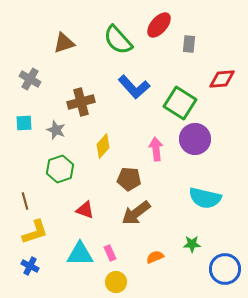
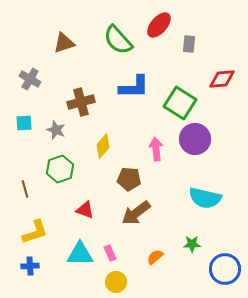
blue L-shape: rotated 48 degrees counterclockwise
brown line: moved 12 px up
orange semicircle: rotated 18 degrees counterclockwise
blue cross: rotated 30 degrees counterclockwise
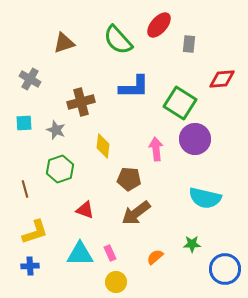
yellow diamond: rotated 35 degrees counterclockwise
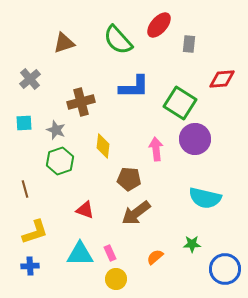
gray cross: rotated 20 degrees clockwise
green hexagon: moved 8 px up
yellow circle: moved 3 px up
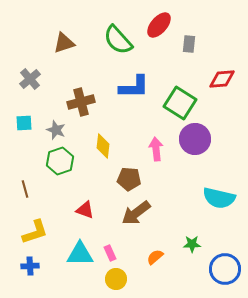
cyan semicircle: moved 14 px right
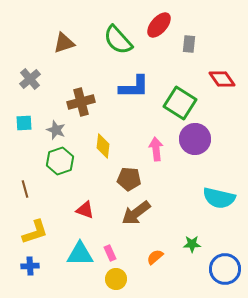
red diamond: rotated 60 degrees clockwise
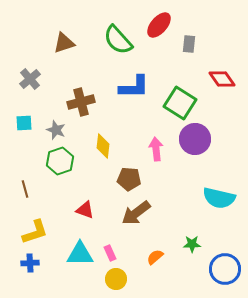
blue cross: moved 3 px up
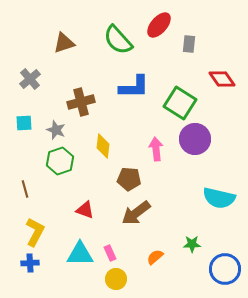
yellow L-shape: rotated 44 degrees counterclockwise
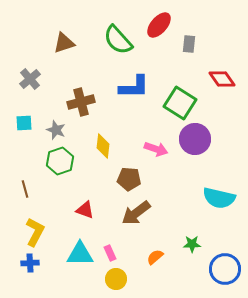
pink arrow: rotated 115 degrees clockwise
